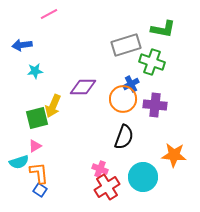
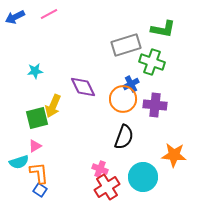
blue arrow: moved 7 px left, 28 px up; rotated 18 degrees counterclockwise
purple diamond: rotated 64 degrees clockwise
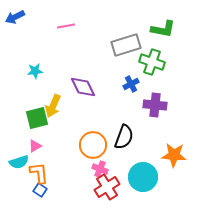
pink line: moved 17 px right, 12 px down; rotated 18 degrees clockwise
orange circle: moved 30 px left, 46 px down
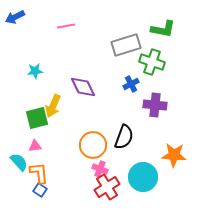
pink triangle: rotated 24 degrees clockwise
cyan semicircle: rotated 114 degrees counterclockwise
